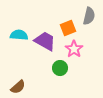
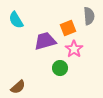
gray semicircle: rotated 18 degrees counterclockwise
cyan semicircle: moved 3 px left, 15 px up; rotated 126 degrees counterclockwise
purple trapezoid: rotated 45 degrees counterclockwise
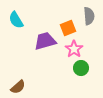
green circle: moved 21 px right
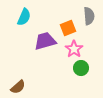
cyan semicircle: moved 8 px right, 3 px up; rotated 126 degrees counterclockwise
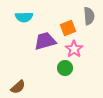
cyan semicircle: rotated 66 degrees clockwise
green circle: moved 16 px left
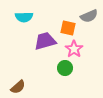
gray semicircle: rotated 72 degrees clockwise
orange square: rotated 35 degrees clockwise
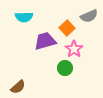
orange square: moved 1 px left; rotated 35 degrees clockwise
